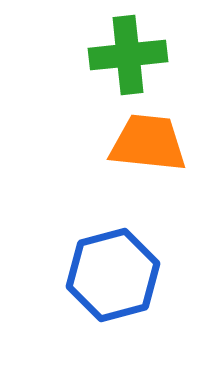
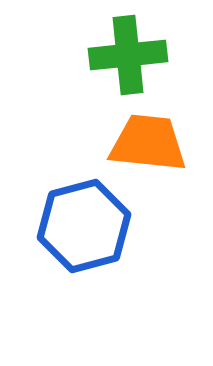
blue hexagon: moved 29 px left, 49 px up
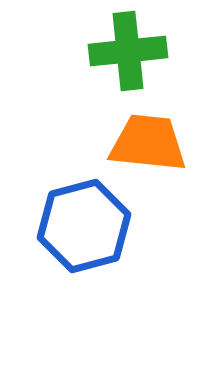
green cross: moved 4 px up
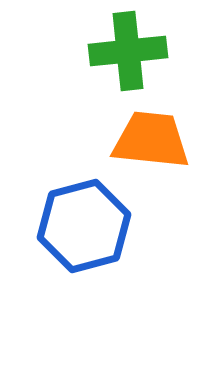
orange trapezoid: moved 3 px right, 3 px up
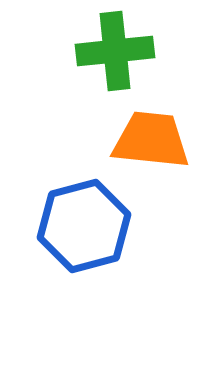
green cross: moved 13 px left
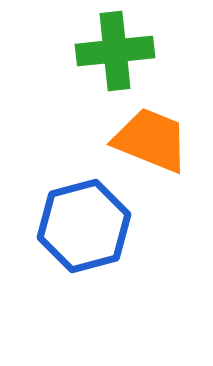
orange trapezoid: rotated 16 degrees clockwise
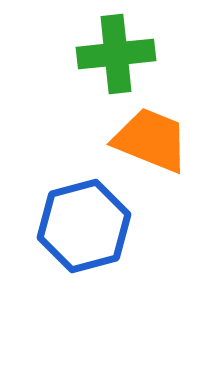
green cross: moved 1 px right, 3 px down
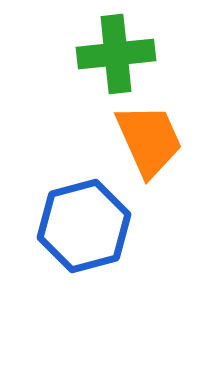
orange trapezoid: moved 2 px left; rotated 44 degrees clockwise
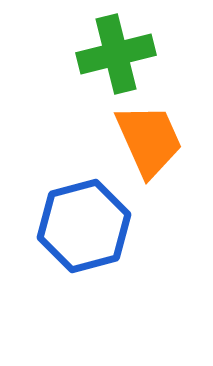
green cross: rotated 8 degrees counterclockwise
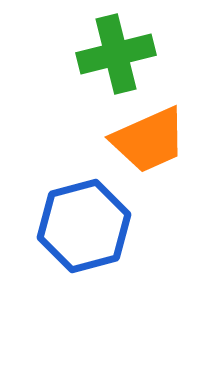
orange trapezoid: rotated 90 degrees clockwise
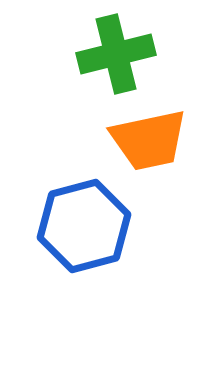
orange trapezoid: rotated 12 degrees clockwise
